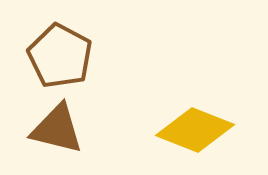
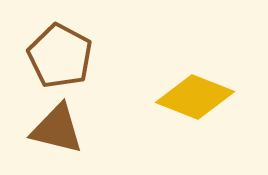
yellow diamond: moved 33 px up
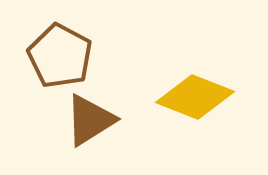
brown triangle: moved 33 px right, 9 px up; rotated 46 degrees counterclockwise
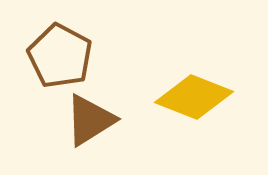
yellow diamond: moved 1 px left
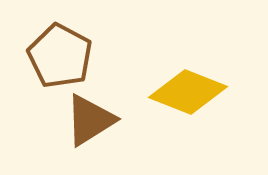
yellow diamond: moved 6 px left, 5 px up
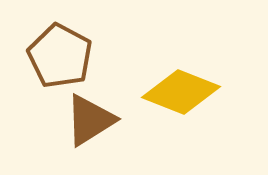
yellow diamond: moved 7 px left
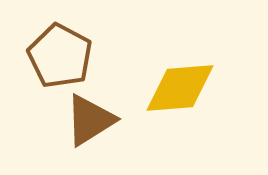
yellow diamond: moved 1 px left, 4 px up; rotated 26 degrees counterclockwise
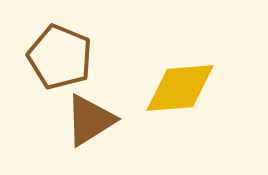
brown pentagon: moved 1 px down; rotated 6 degrees counterclockwise
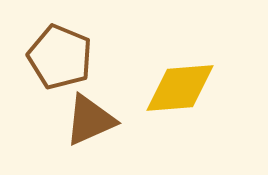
brown triangle: rotated 8 degrees clockwise
